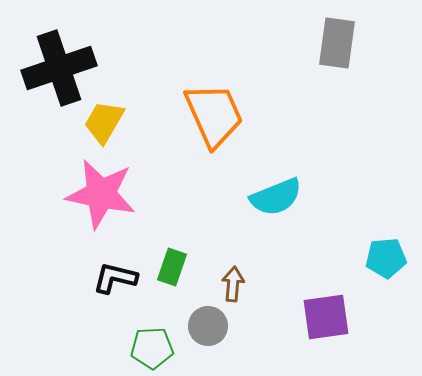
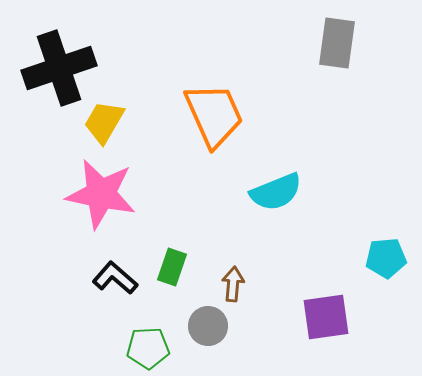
cyan semicircle: moved 5 px up
black L-shape: rotated 27 degrees clockwise
green pentagon: moved 4 px left
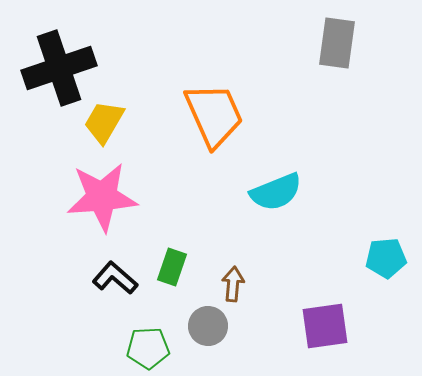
pink star: moved 1 px right, 3 px down; rotated 16 degrees counterclockwise
purple square: moved 1 px left, 9 px down
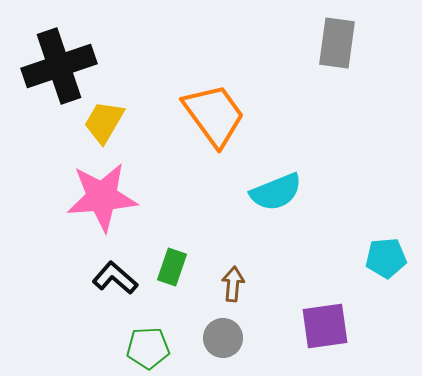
black cross: moved 2 px up
orange trapezoid: rotated 12 degrees counterclockwise
gray circle: moved 15 px right, 12 px down
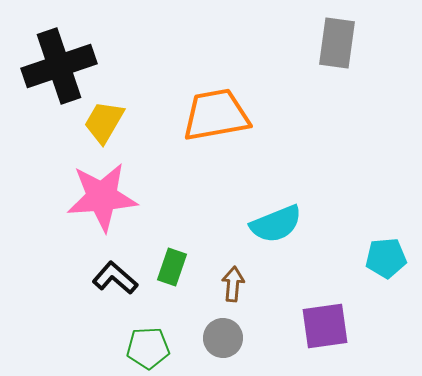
orange trapezoid: moved 2 px right; rotated 64 degrees counterclockwise
cyan semicircle: moved 32 px down
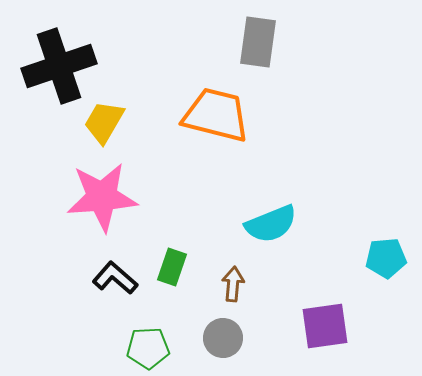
gray rectangle: moved 79 px left, 1 px up
orange trapezoid: rotated 24 degrees clockwise
cyan semicircle: moved 5 px left
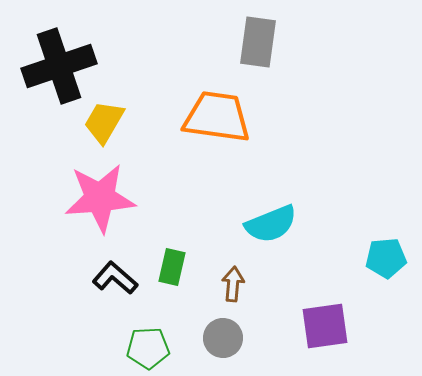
orange trapezoid: moved 1 px right, 2 px down; rotated 6 degrees counterclockwise
pink star: moved 2 px left, 1 px down
green rectangle: rotated 6 degrees counterclockwise
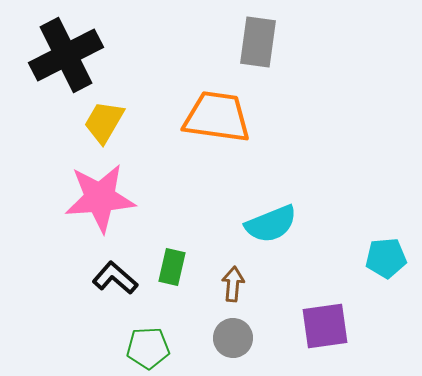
black cross: moved 7 px right, 11 px up; rotated 8 degrees counterclockwise
gray circle: moved 10 px right
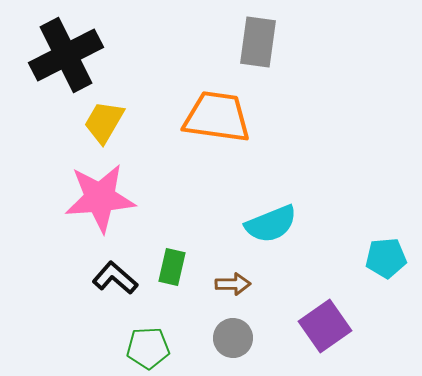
brown arrow: rotated 84 degrees clockwise
purple square: rotated 27 degrees counterclockwise
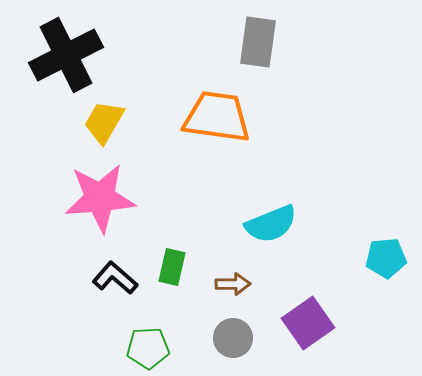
purple square: moved 17 px left, 3 px up
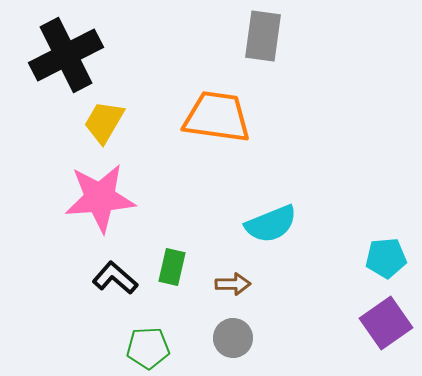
gray rectangle: moved 5 px right, 6 px up
purple square: moved 78 px right
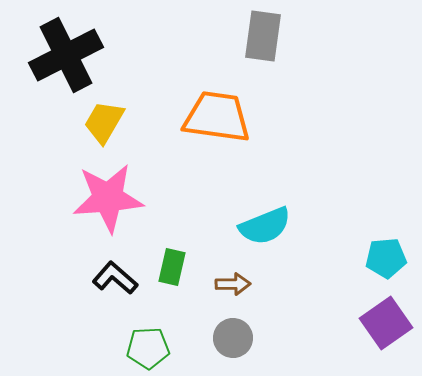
pink star: moved 8 px right
cyan semicircle: moved 6 px left, 2 px down
